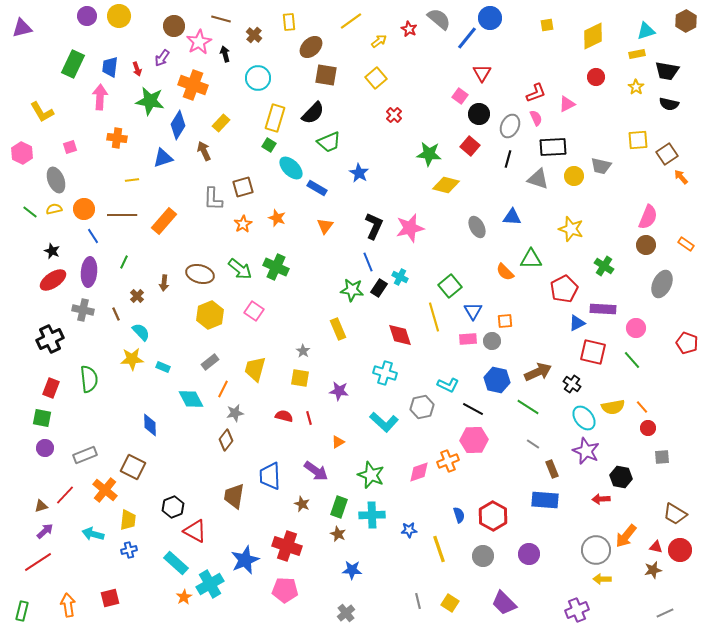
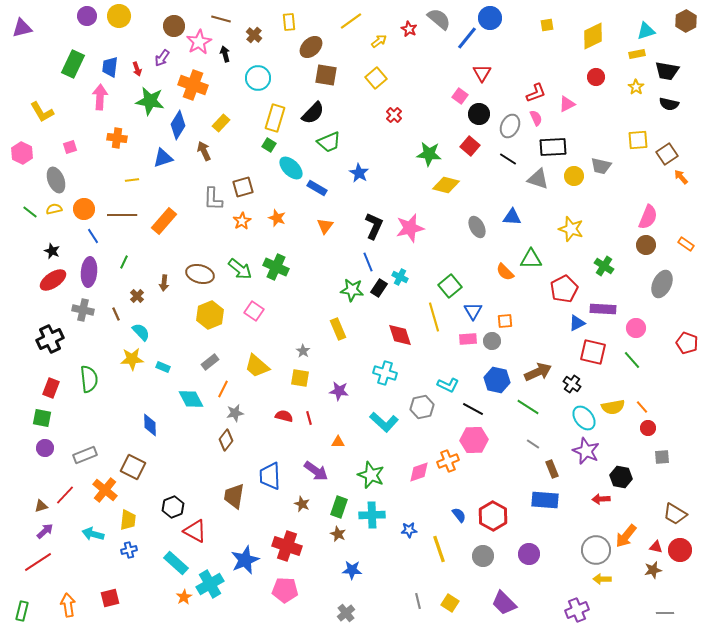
black line at (508, 159): rotated 72 degrees counterclockwise
orange star at (243, 224): moved 1 px left, 3 px up
yellow trapezoid at (255, 369): moved 2 px right, 3 px up; rotated 64 degrees counterclockwise
orange triangle at (338, 442): rotated 32 degrees clockwise
blue semicircle at (459, 515): rotated 21 degrees counterclockwise
gray line at (665, 613): rotated 24 degrees clockwise
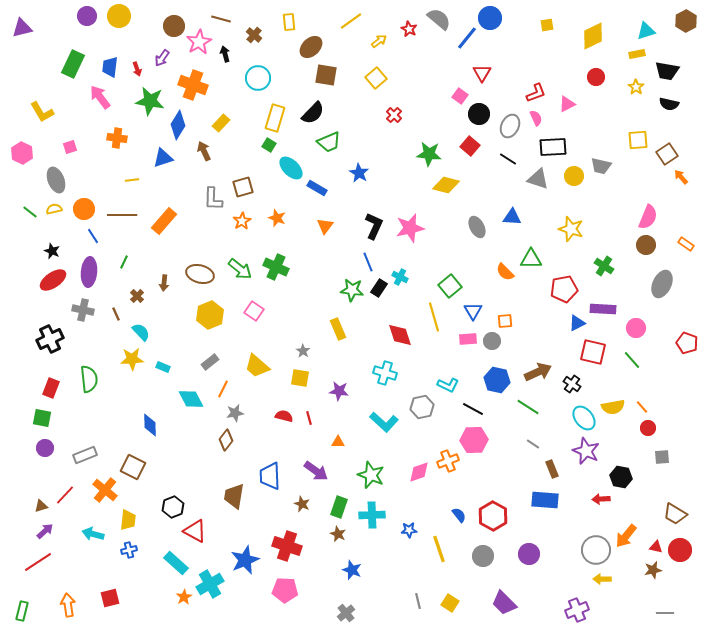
pink arrow at (100, 97): rotated 40 degrees counterclockwise
red pentagon at (564, 289): rotated 16 degrees clockwise
blue star at (352, 570): rotated 18 degrees clockwise
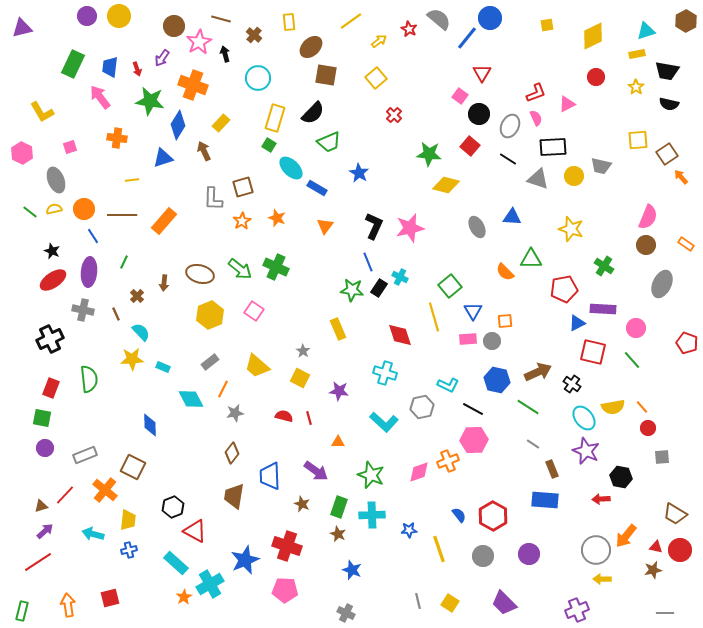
yellow square at (300, 378): rotated 18 degrees clockwise
brown diamond at (226, 440): moved 6 px right, 13 px down
gray cross at (346, 613): rotated 24 degrees counterclockwise
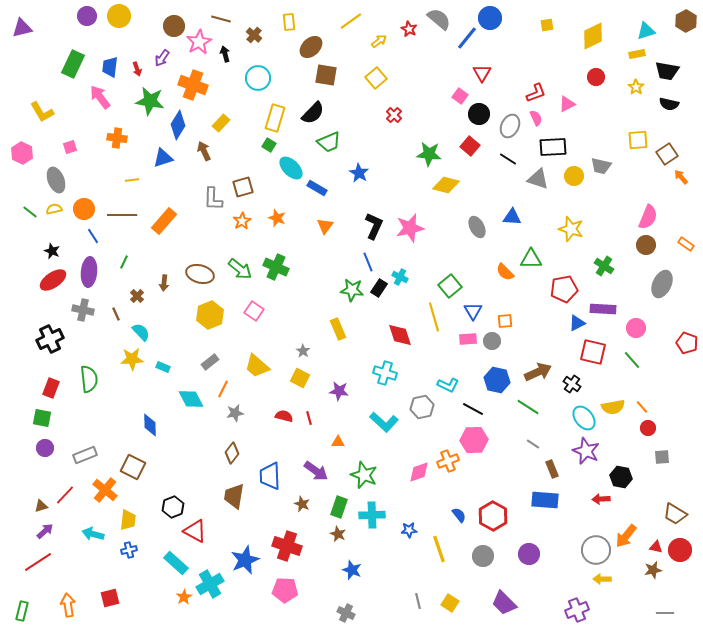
green star at (371, 475): moved 7 px left
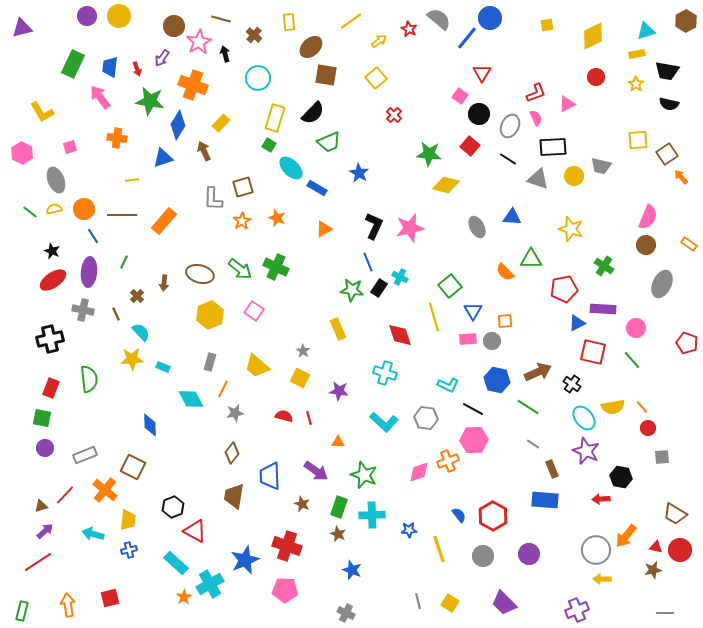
yellow star at (636, 87): moved 3 px up
orange triangle at (325, 226): moved 1 px left, 3 px down; rotated 24 degrees clockwise
orange rectangle at (686, 244): moved 3 px right
black cross at (50, 339): rotated 12 degrees clockwise
gray rectangle at (210, 362): rotated 36 degrees counterclockwise
gray hexagon at (422, 407): moved 4 px right, 11 px down; rotated 20 degrees clockwise
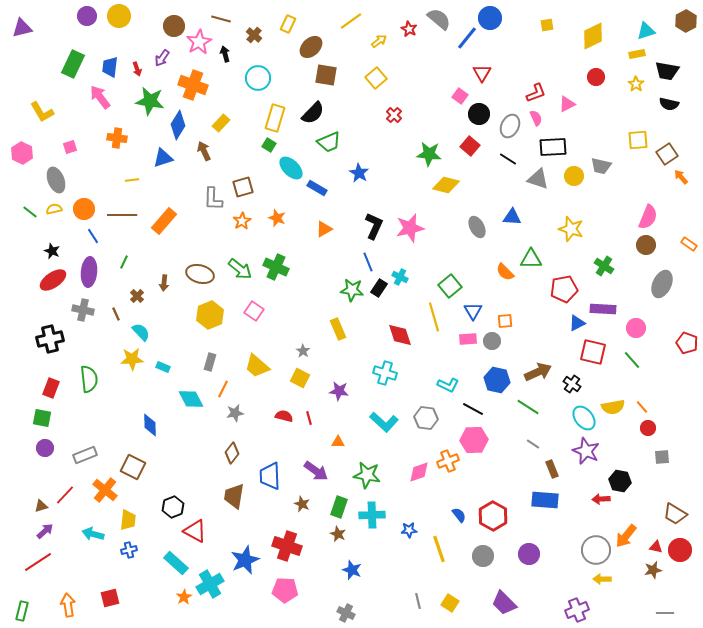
yellow rectangle at (289, 22): moved 1 px left, 2 px down; rotated 30 degrees clockwise
green star at (364, 475): moved 3 px right; rotated 12 degrees counterclockwise
black hexagon at (621, 477): moved 1 px left, 4 px down
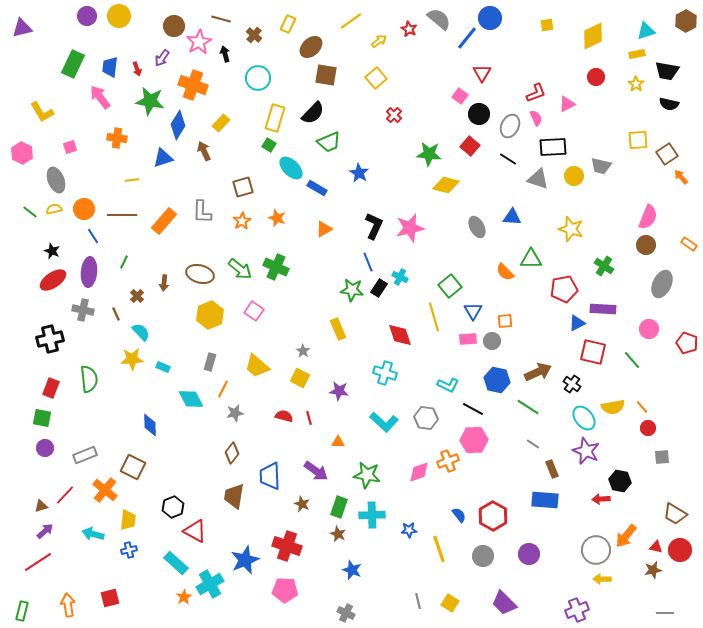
gray L-shape at (213, 199): moved 11 px left, 13 px down
pink circle at (636, 328): moved 13 px right, 1 px down
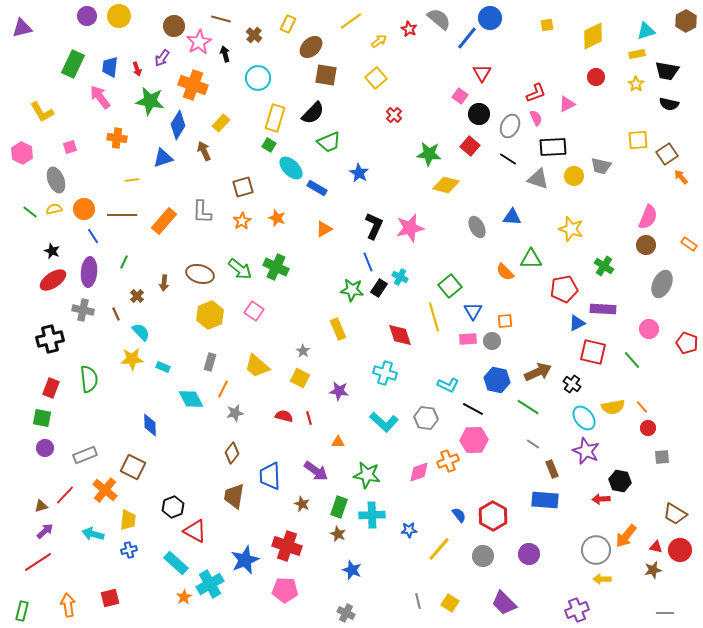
yellow line at (439, 549): rotated 60 degrees clockwise
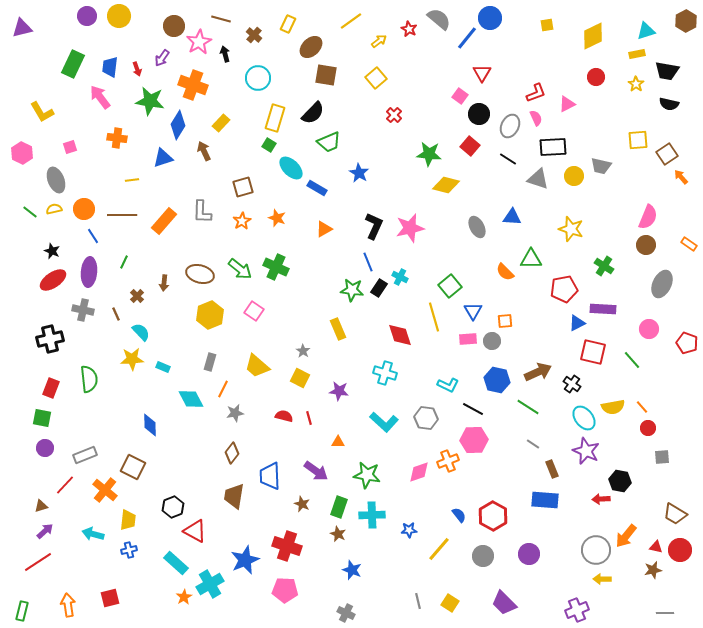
red line at (65, 495): moved 10 px up
